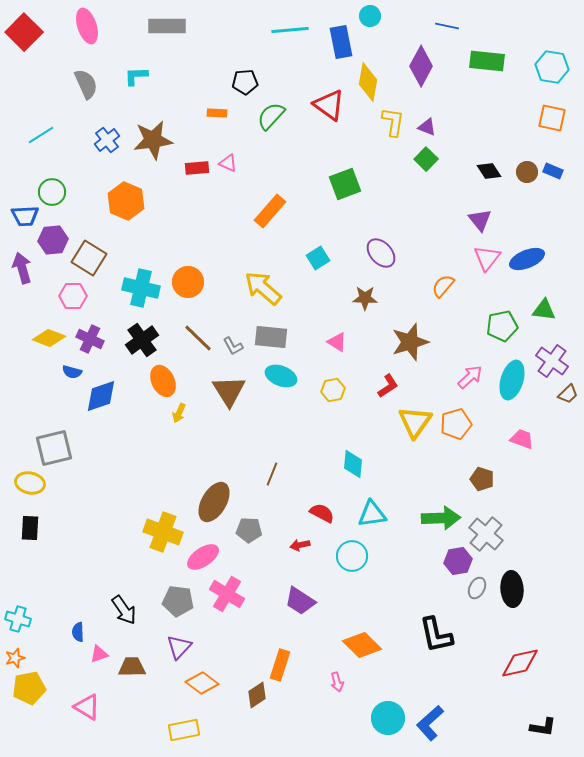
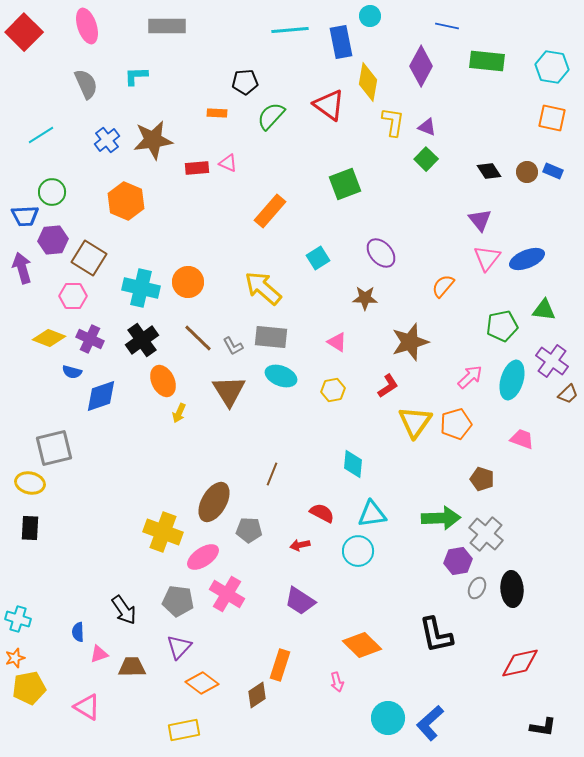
cyan circle at (352, 556): moved 6 px right, 5 px up
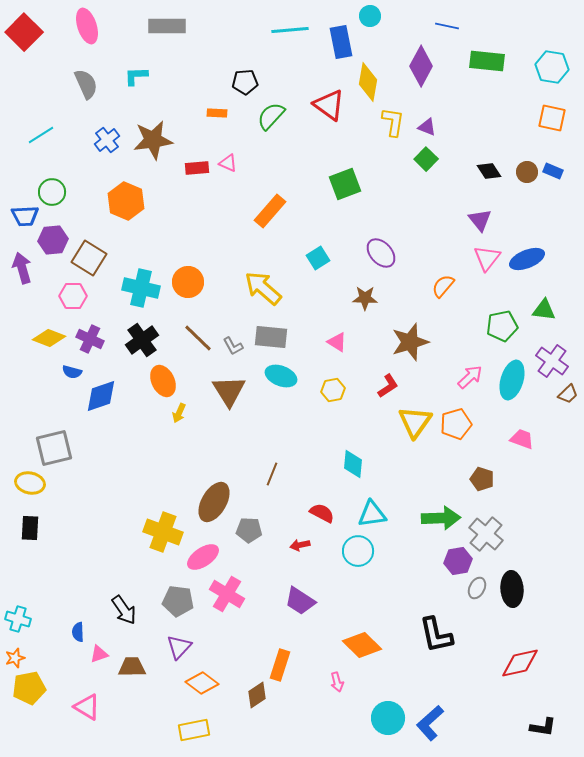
yellow rectangle at (184, 730): moved 10 px right
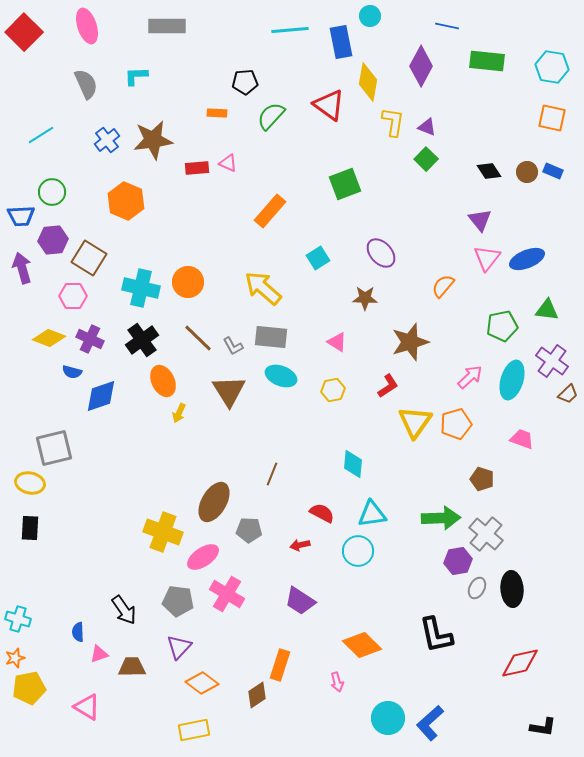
blue trapezoid at (25, 216): moved 4 px left
green triangle at (544, 310): moved 3 px right
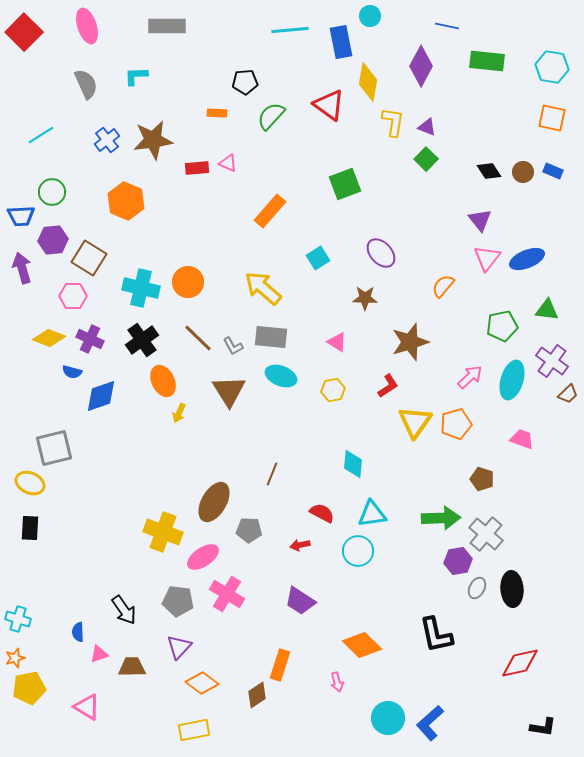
brown circle at (527, 172): moved 4 px left
yellow ellipse at (30, 483): rotated 12 degrees clockwise
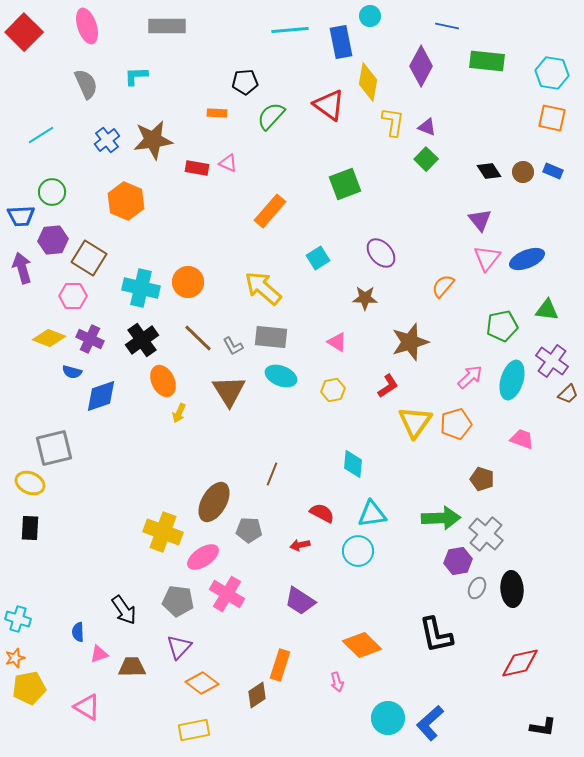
cyan hexagon at (552, 67): moved 6 px down
red rectangle at (197, 168): rotated 15 degrees clockwise
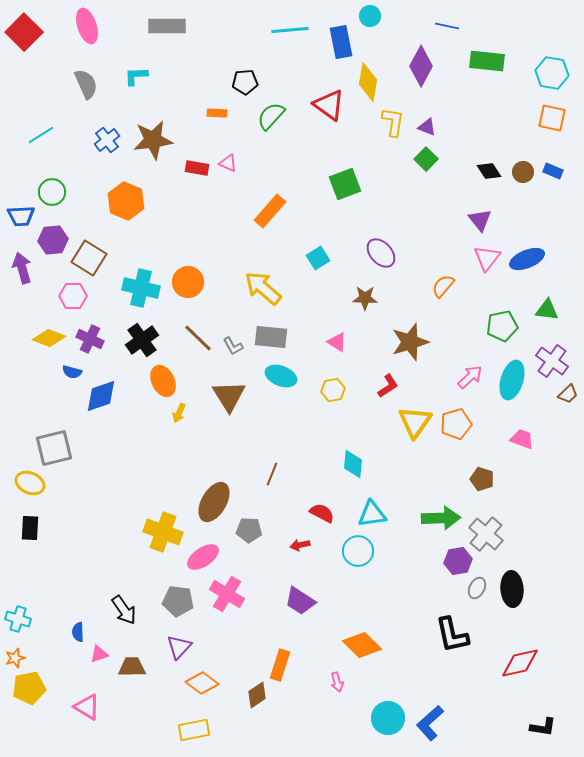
brown triangle at (229, 391): moved 5 px down
black L-shape at (436, 635): moved 16 px right
